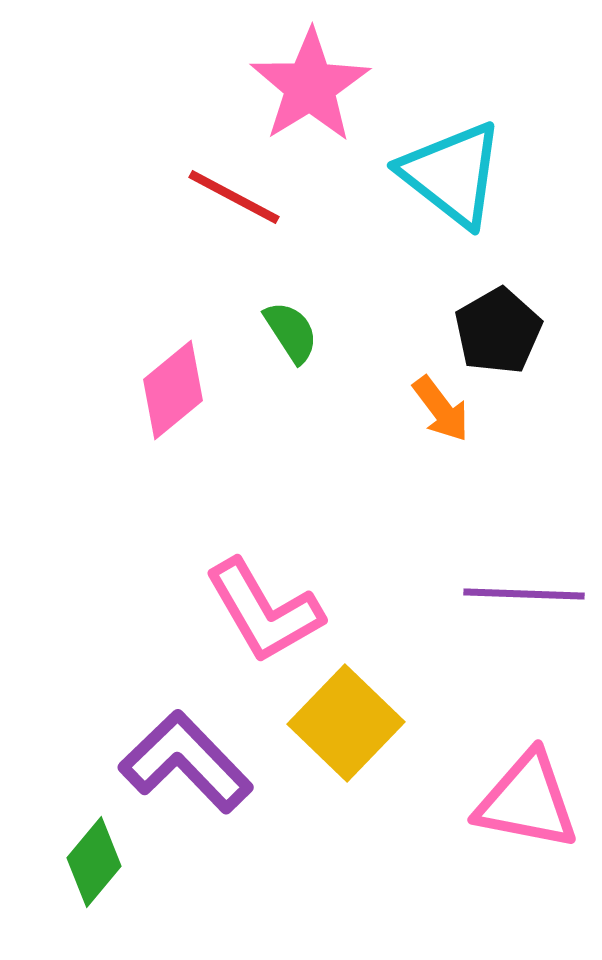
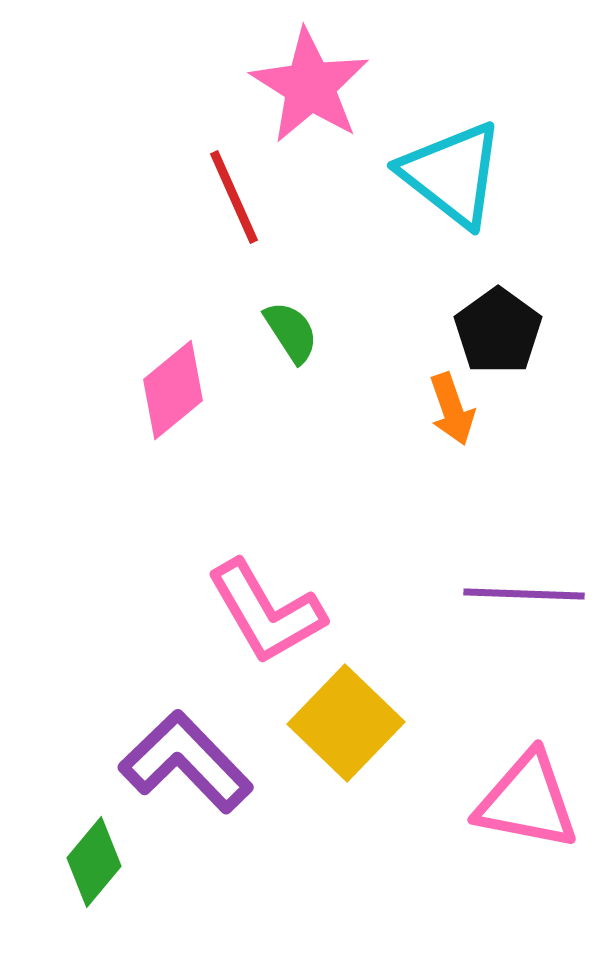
pink star: rotated 8 degrees counterclockwise
red line: rotated 38 degrees clockwise
black pentagon: rotated 6 degrees counterclockwise
orange arrow: moved 11 px right; rotated 18 degrees clockwise
pink L-shape: moved 2 px right, 1 px down
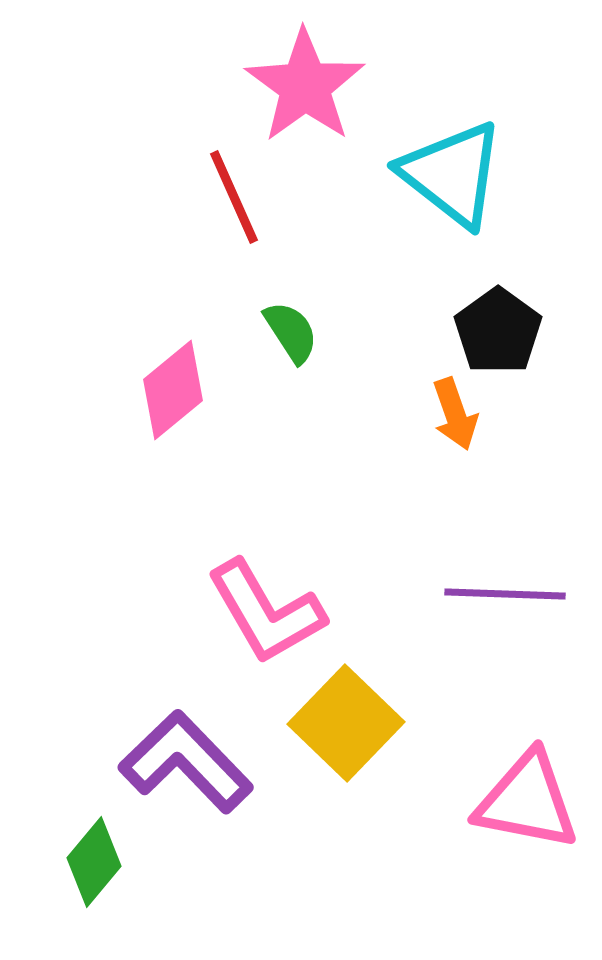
pink star: moved 5 px left; rotated 4 degrees clockwise
orange arrow: moved 3 px right, 5 px down
purple line: moved 19 px left
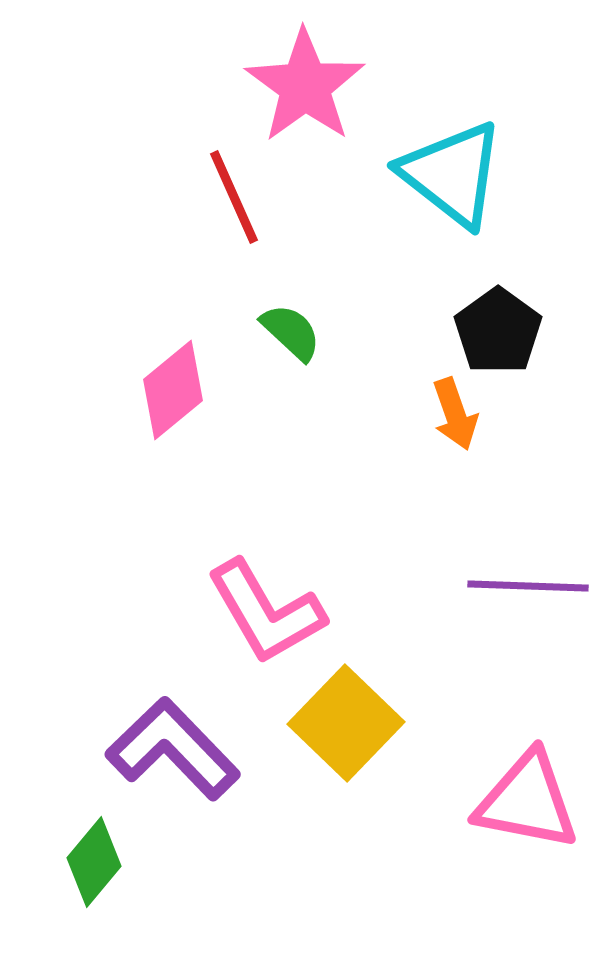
green semicircle: rotated 14 degrees counterclockwise
purple line: moved 23 px right, 8 px up
purple L-shape: moved 13 px left, 13 px up
